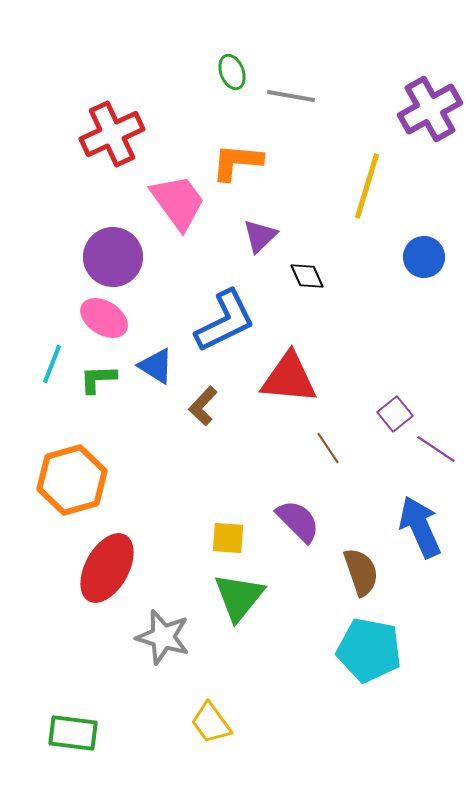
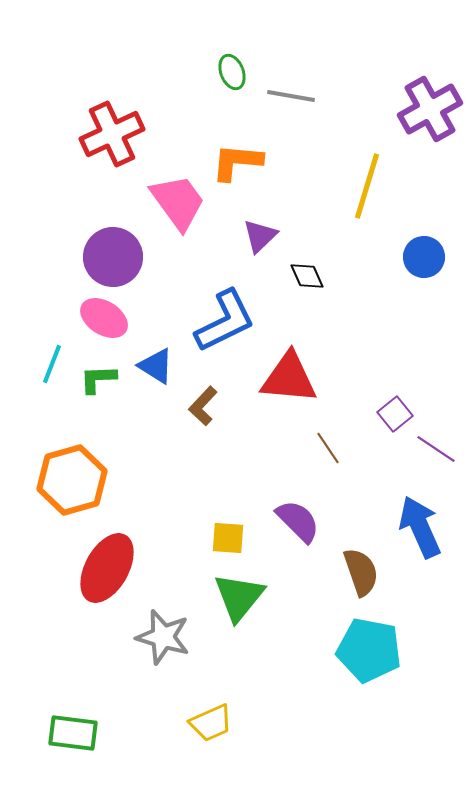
yellow trapezoid: rotated 78 degrees counterclockwise
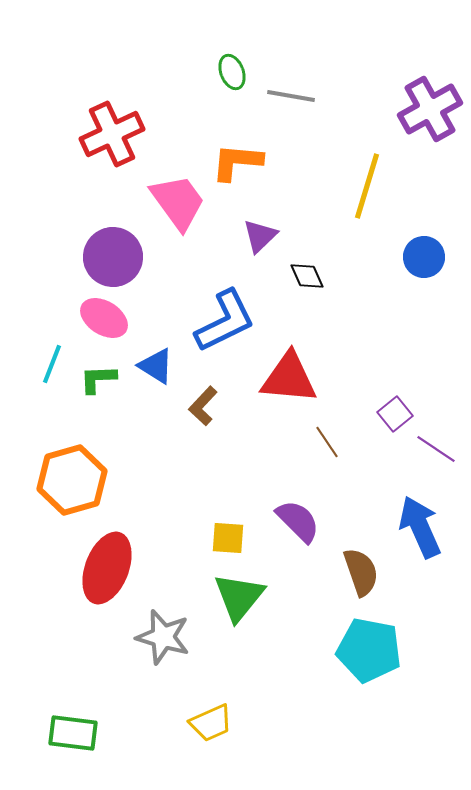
brown line: moved 1 px left, 6 px up
red ellipse: rotated 8 degrees counterclockwise
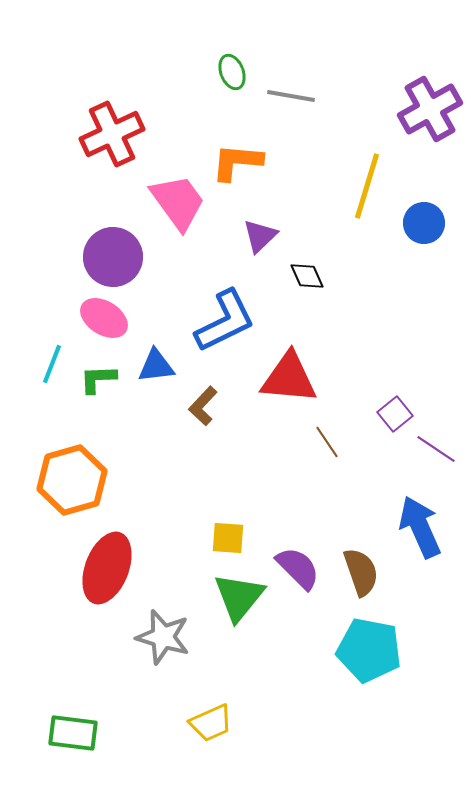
blue circle: moved 34 px up
blue triangle: rotated 39 degrees counterclockwise
purple semicircle: moved 47 px down
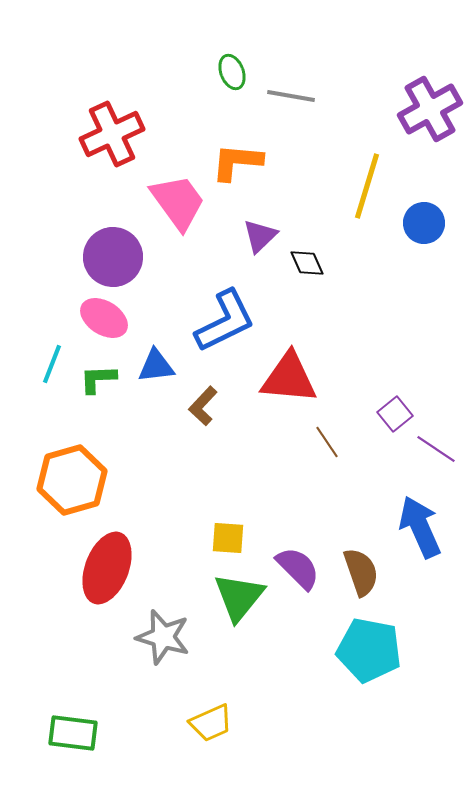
black diamond: moved 13 px up
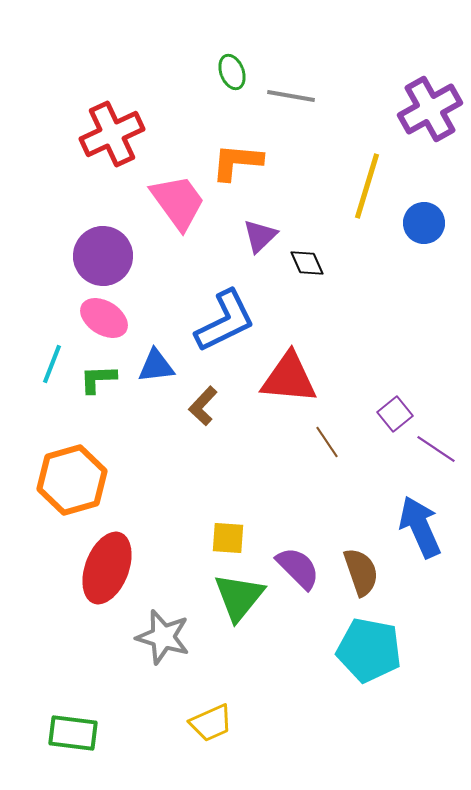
purple circle: moved 10 px left, 1 px up
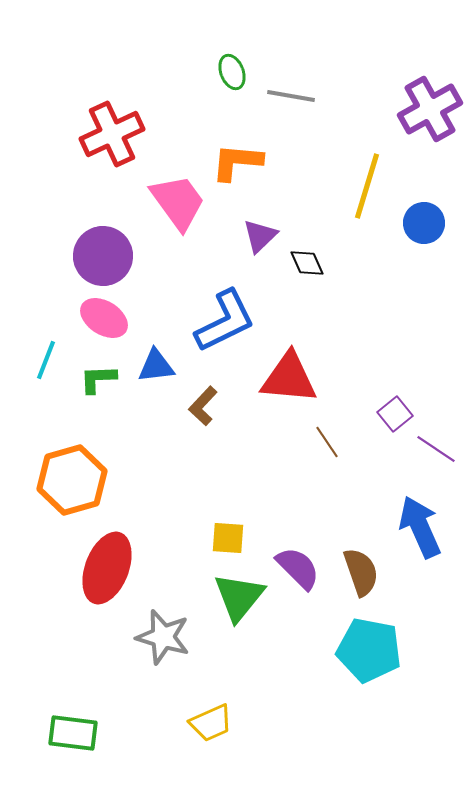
cyan line: moved 6 px left, 4 px up
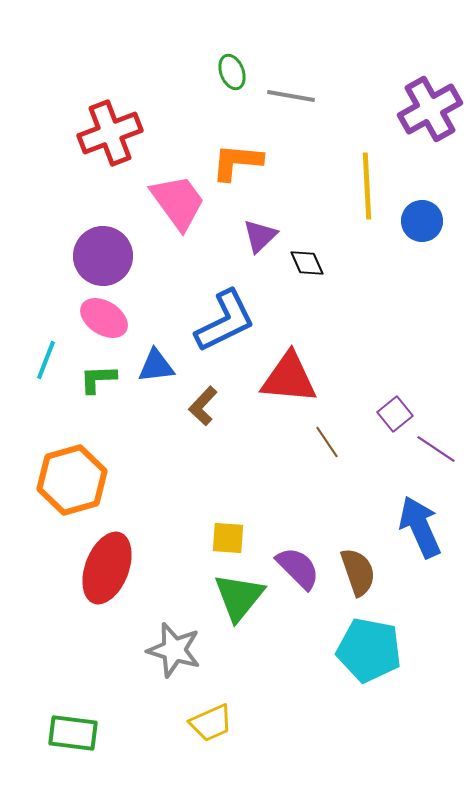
red cross: moved 2 px left, 1 px up; rotated 4 degrees clockwise
yellow line: rotated 20 degrees counterclockwise
blue circle: moved 2 px left, 2 px up
brown semicircle: moved 3 px left
gray star: moved 11 px right, 13 px down
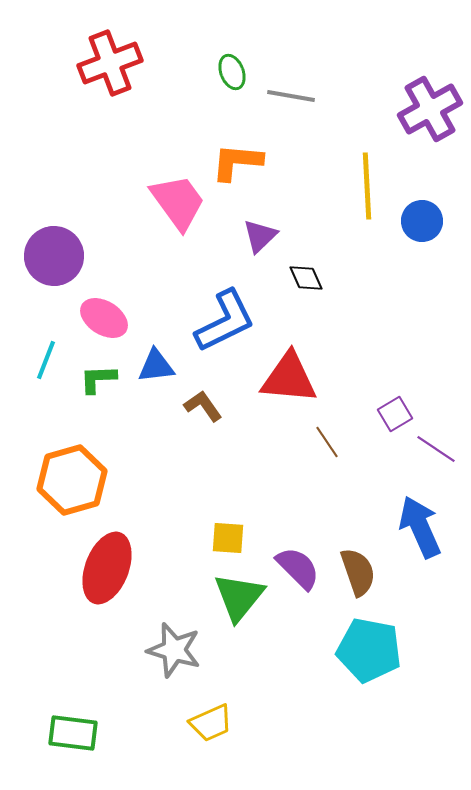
red cross: moved 70 px up
purple circle: moved 49 px left
black diamond: moved 1 px left, 15 px down
brown L-shape: rotated 102 degrees clockwise
purple square: rotated 8 degrees clockwise
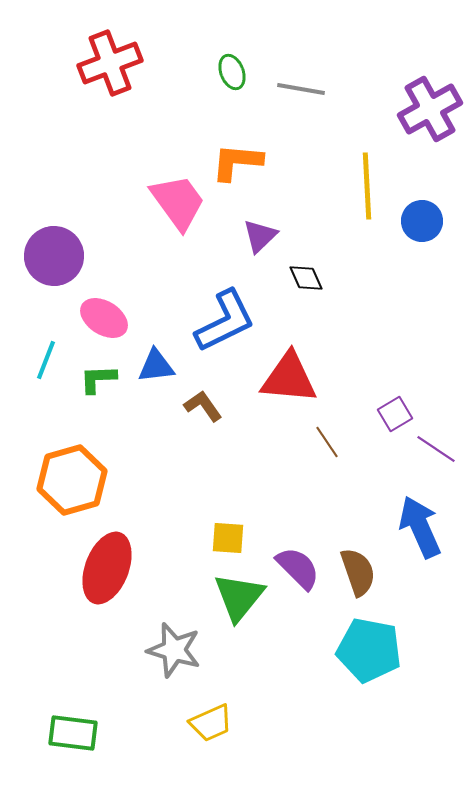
gray line: moved 10 px right, 7 px up
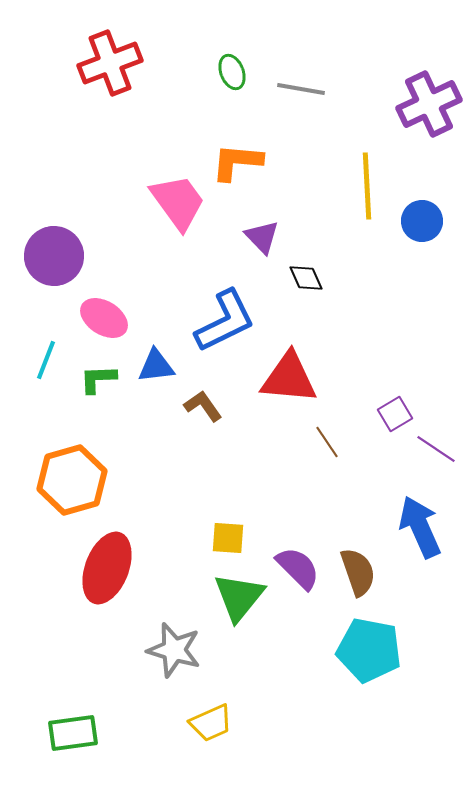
purple cross: moved 1 px left, 5 px up; rotated 4 degrees clockwise
purple triangle: moved 2 px right, 1 px down; rotated 30 degrees counterclockwise
green rectangle: rotated 15 degrees counterclockwise
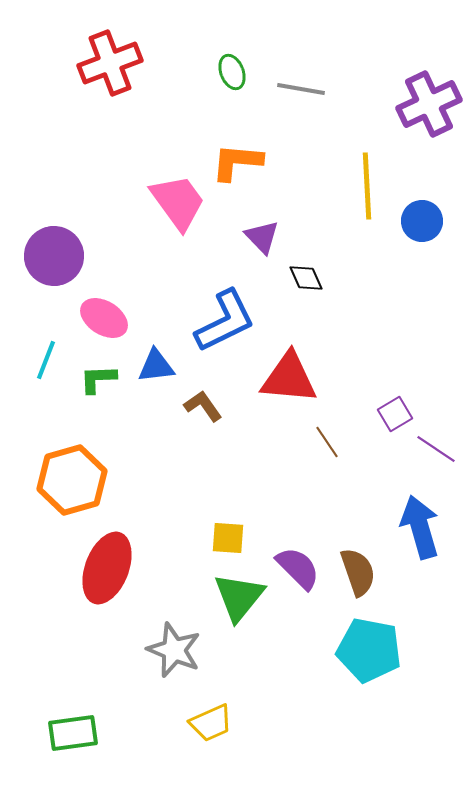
blue arrow: rotated 8 degrees clockwise
gray star: rotated 6 degrees clockwise
